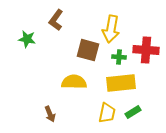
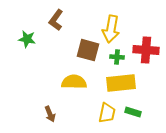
green cross: moved 2 px left
green rectangle: rotated 49 degrees clockwise
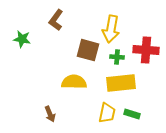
green star: moved 5 px left
green rectangle: moved 1 px left, 2 px down
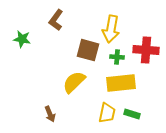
yellow semicircle: rotated 45 degrees counterclockwise
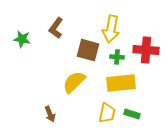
brown L-shape: moved 8 px down
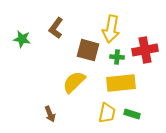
red cross: moved 1 px left; rotated 15 degrees counterclockwise
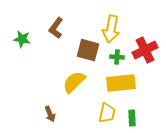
red cross: rotated 15 degrees counterclockwise
green rectangle: moved 4 px down; rotated 70 degrees clockwise
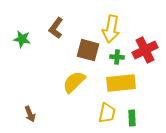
brown arrow: moved 20 px left
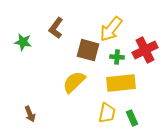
yellow arrow: rotated 28 degrees clockwise
green star: moved 1 px right, 3 px down
green rectangle: rotated 21 degrees counterclockwise
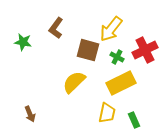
green cross: rotated 24 degrees clockwise
yellow rectangle: rotated 20 degrees counterclockwise
green rectangle: moved 2 px right, 2 px down
